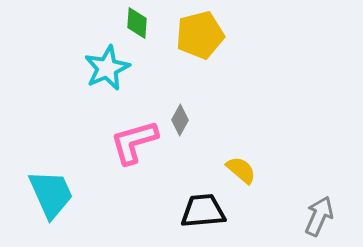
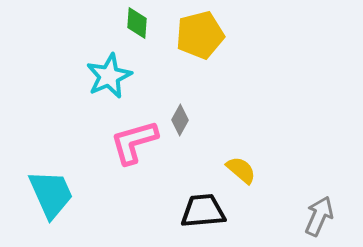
cyan star: moved 2 px right, 8 px down
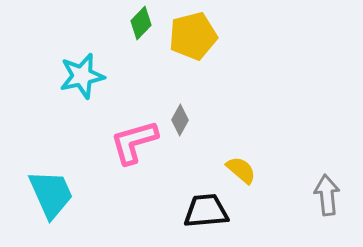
green diamond: moved 4 px right; rotated 40 degrees clockwise
yellow pentagon: moved 7 px left, 1 px down
cyan star: moved 27 px left; rotated 12 degrees clockwise
black trapezoid: moved 3 px right
gray arrow: moved 8 px right, 21 px up; rotated 30 degrees counterclockwise
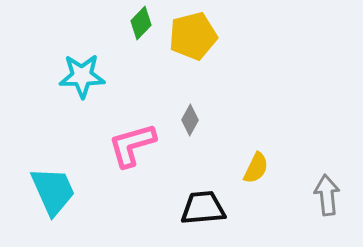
cyan star: rotated 12 degrees clockwise
gray diamond: moved 10 px right
pink L-shape: moved 2 px left, 3 px down
yellow semicircle: moved 15 px right, 2 px up; rotated 76 degrees clockwise
cyan trapezoid: moved 2 px right, 3 px up
black trapezoid: moved 3 px left, 3 px up
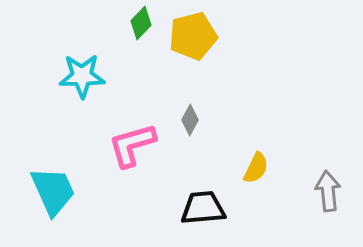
gray arrow: moved 1 px right, 4 px up
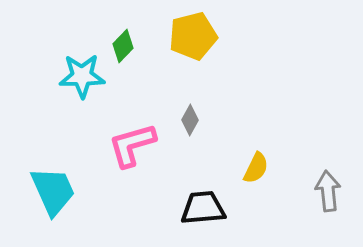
green diamond: moved 18 px left, 23 px down
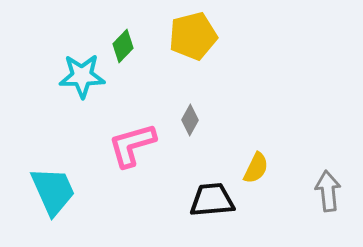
black trapezoid: moved 9 px right, 8 px up
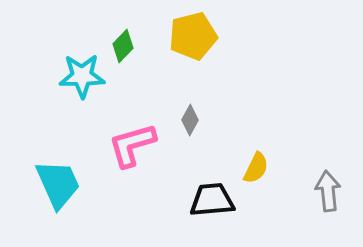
cyan trapezoid: moved 5 px right, 7 px up
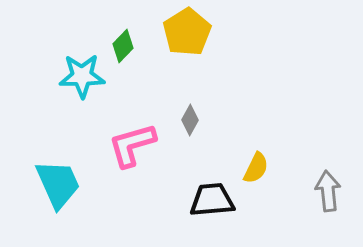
yellow pentagon: moved 6 px left, 4 px up; rotated 18 degrees counterclockwise
